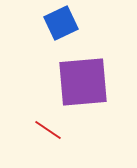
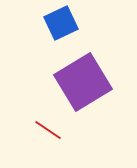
purple square: rotated 26 degrees counterclockwise
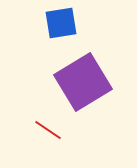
blue square: rotated 16 degrees clockwise
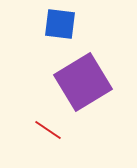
blue square: moved 1 px left, 1 px down; rotated 16 degrees clockwise
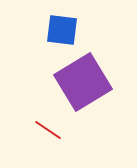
blue square: moved 2 px right, 6 px down
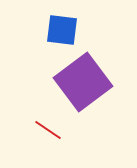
purple square: rotated 6 degrees counterclockwise
